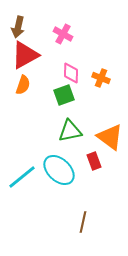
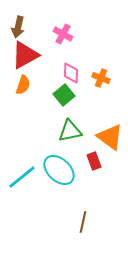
green square: rotated 20 degrees counterclockwise
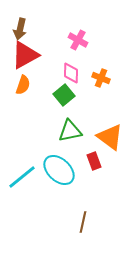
brown arrow: moved 2 px right, 2 px down
pink cross: moved 15 px right, 6 px down
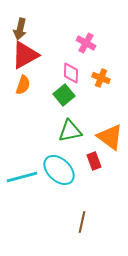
pink cross: moved 8 px right, 3 px down
cyan line: rotated 24 degrees clockwise
brown line: moved 1 px left
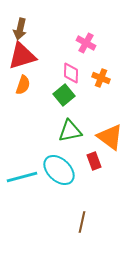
red triangle: moved 3 px left, 1 px down; rotated 12 degrees clockwise
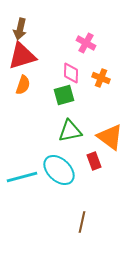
green square: rotated 25 degrees clockwise
